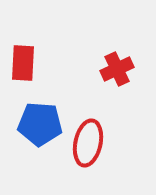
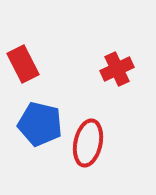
red rectangle: moved 1 px down; rotated 30 degrees counterclockwise
blue pentagon: rotated 9 degrees clockwise
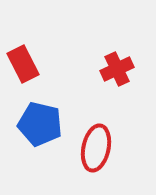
red ellipse: moved 8 px right, 5 px down
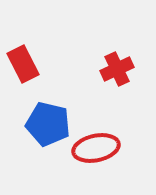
blue pentagon: moved 8 px right
red ellipse: rotated 66 degrees clockwise
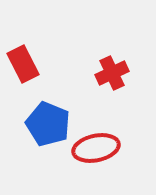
red cross: moved 5 px left, 4 px down
blue pentagon: rotated 9 degrees clockwise
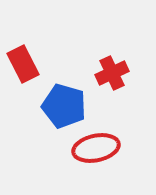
blue pentagon: moved 16 px right, 18 px up; rotated 6 degrees counterclockwise
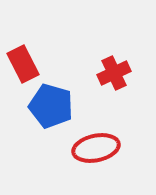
red cross: moved 2 px right
blue pentagon: moved 13 px left
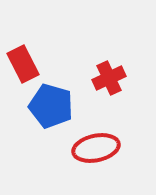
red cross: moved 5 px left, 5 px down
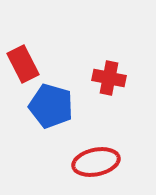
red cross: rotated 36 degrees clockwise
red ellipse: moved 14 px down
